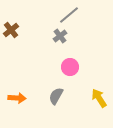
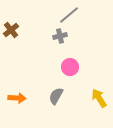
gray cross: rotated 24 degrees clockwise
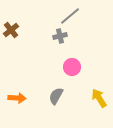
gray line: moved 1 px right, 1 px down
pink circle: moved 2 px right
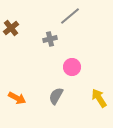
brown cross: moved 2 px up
gray cross: moved 10 px left, 3 px down
orange arrow: rotated 24 degrees clockwise
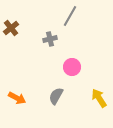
gray line: rotated 20 degrees counterclockwise
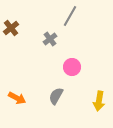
gray cross: rotated 24 degrees counterclockwise
yellow arrow: moved 3 px down; rotated 138 degrees counterclockwise
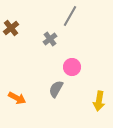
gray semicircle: moved 7 px up
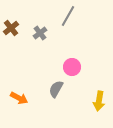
gray line: moved 2 px left
gray cross: moved 10 px left, 6 px up
orange arrow: moved 2 px right
